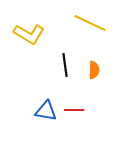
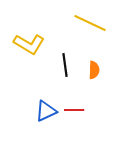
yellow L-shape: moved 10 px down
blue triangle: rotated 35 degrees counterclockwise
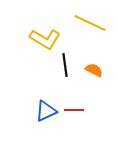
yellow L-shape: moved 16 px right, 5 px up
orange semicircle: rotated 66 degrees counterclockwise
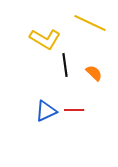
orange semicircle: moved 3 px down; rotated 18 degrees clockwise
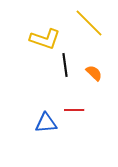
yellow line: moved 1 px left; rotated 20 degrees clockwise
yellow L-shape: rotated 12 degrees counterclockwise
blue triangle: moved 12 px down; rotated 20 degrees clockwise
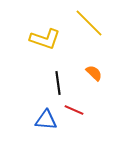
black line: moved 7 px left, 18 px down
red line: rotated 24 degrees clockwise
blue triangle: moved 3 px up; rotated 10 degrees clockwise
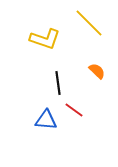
orange semicircle: moved 3 px right, 2 px up
red line: rotated 12 degrees clockwise
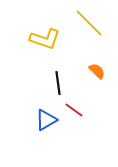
blue triangle: rotated 35 degrees counterclockwise
